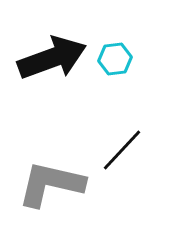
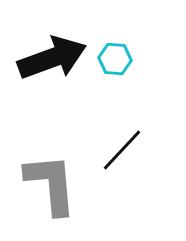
cyan hexagon: rotated 12 degrees clockwise
gray L-shape: rotated 72 degrees clockwise
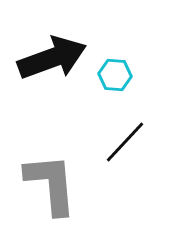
cyan hexagon: moved 16 px down
black line: moved 3 px right, 8 px up
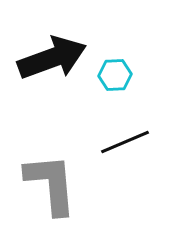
cyan hexagon: rotated 8 degrees counterclockwise
black line: rotated 24 degrees clockwise
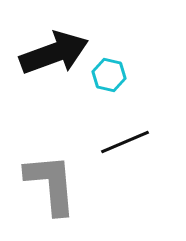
black arrow: moved 2 px right, 5 px up
cyan hexagon: moved 6 px left; rotated 16 degrees clockwise
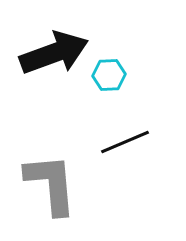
cyan hexagon: rotated 16 degrees counterclockwise
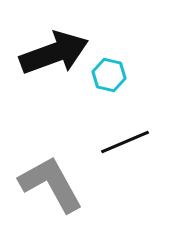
cyan hexagon: rotated 16 degrees clockwise
gray L-shape: rotated 24 degrees counterclockwise
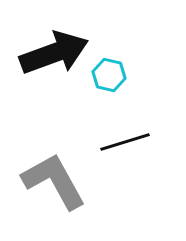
black line: rotated 6 degrees clockwise
gray L-shape: moved 3 px right, 3 px up
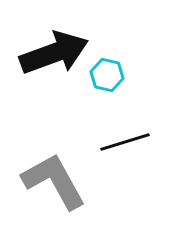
cyan hexagon: moved 2 px left
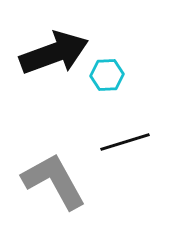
cyan hexagon: rotated 16 degrees counterclockwise
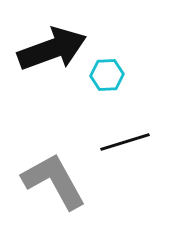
black arrow: moved 2 px left, 4 px up
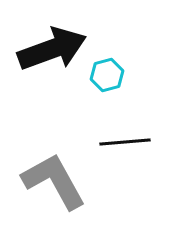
cyan hexagon: rotated 12 degrees counterclockwise
black line: rotated 12 degrees clockwise
